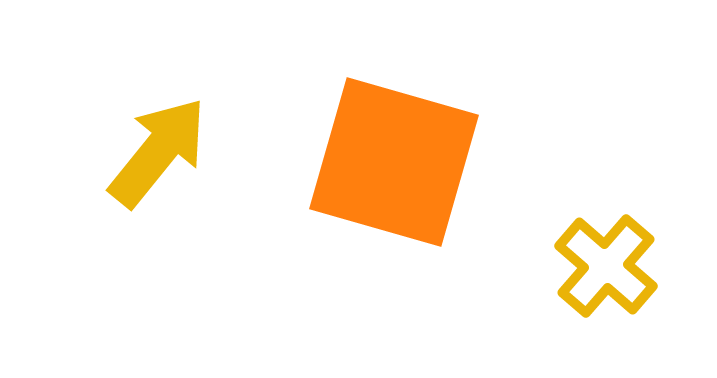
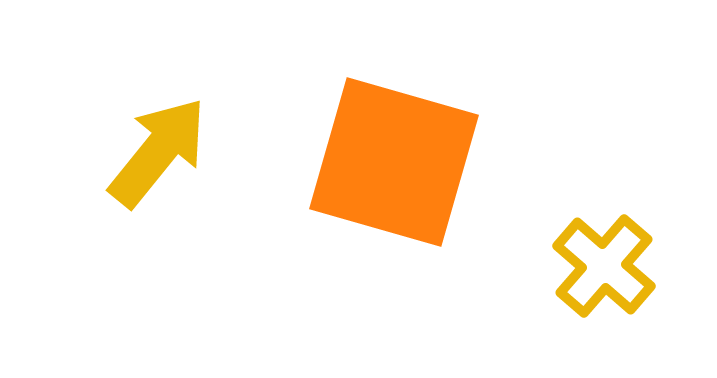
yellow cross: moved 2 px left
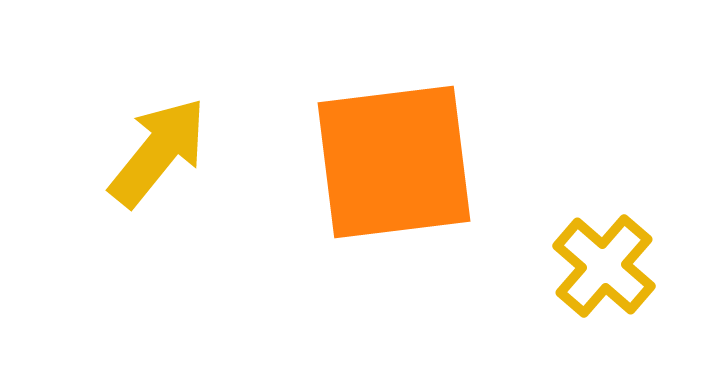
orange square: rotated 23 degrees counterclockwise
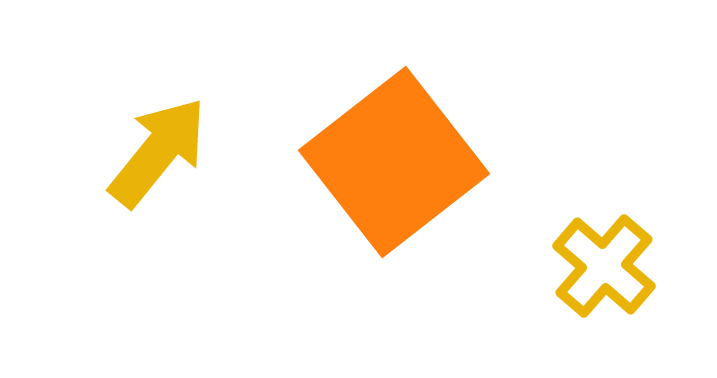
orange square: rotated 31 degrees counterclockwise
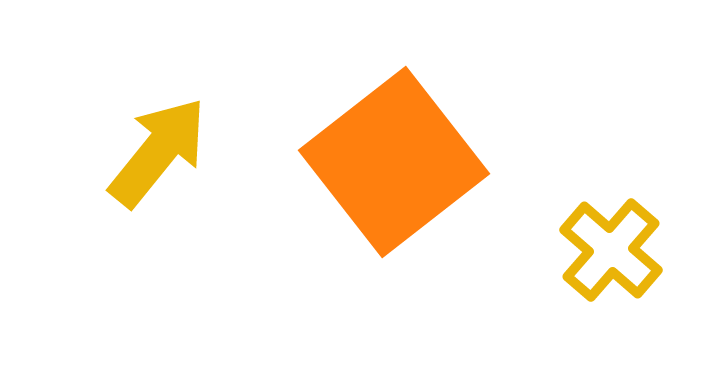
yellow cross: moved 7 px right, 16 px up
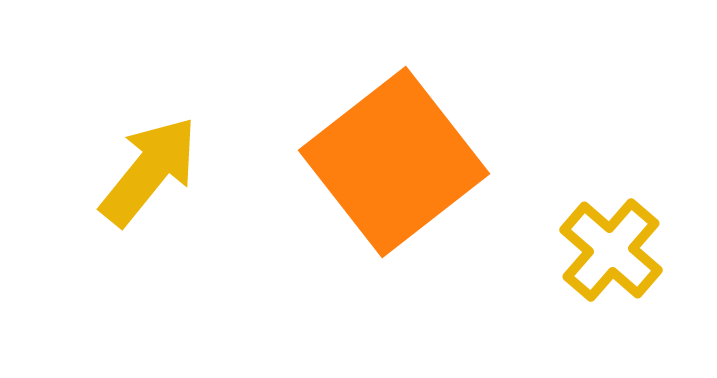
yellow arrow: moved 9 px left, 19 px down
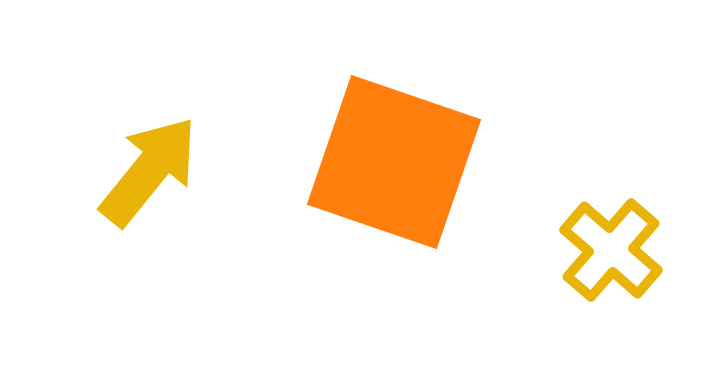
orange square: rotated 33 degrees counterclockwise
